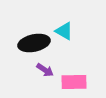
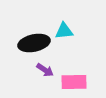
cyan triangle: rotated 36 degrees counterclockwise
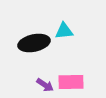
purple arrow: moved 15 px down
pink rectangle: moved 3 px left
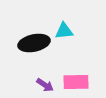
pink rectangle: moved 5 px right
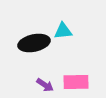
cyan triangle: moved 1 px left
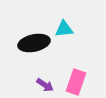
cyan triangle: moved 1 px right, 2 px up
pink rectangle: rotated 70 degrees counterclockwise
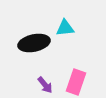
cyan triangle: moved 1 px right, 1 px up
purple arrow: rotated 18 degrees clockwise
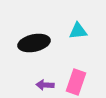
cyan triangle: moved 13 px right, 3 px down
purple arrow: rotated 132 degrees clockwise
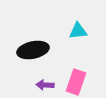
black ellipse: moved 1 px left, 7 px down
